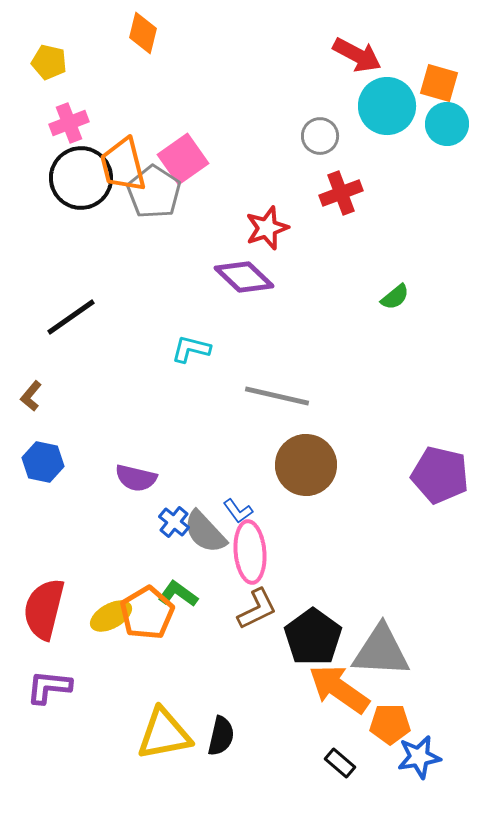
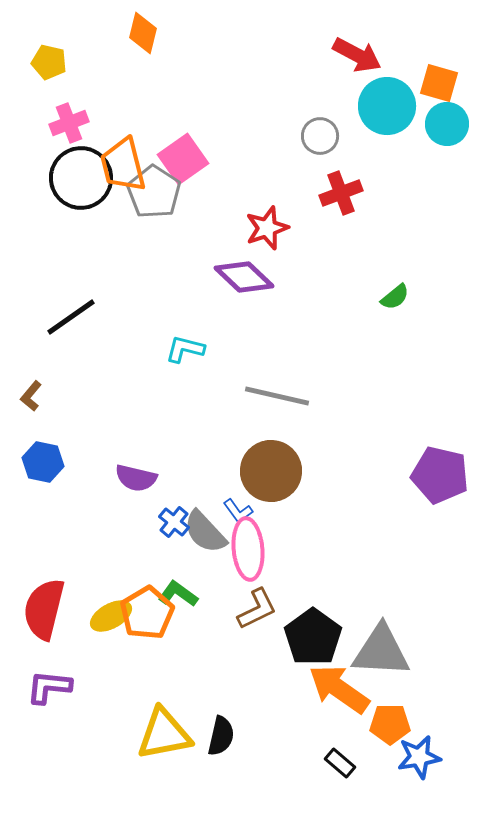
cyan L-shape at (191, 349): moved 6 px left
brown circle at (306, 465): moved 35 px left, 6 px down
pink ellipse at (250, 552): moved 2 px left, 3 px up
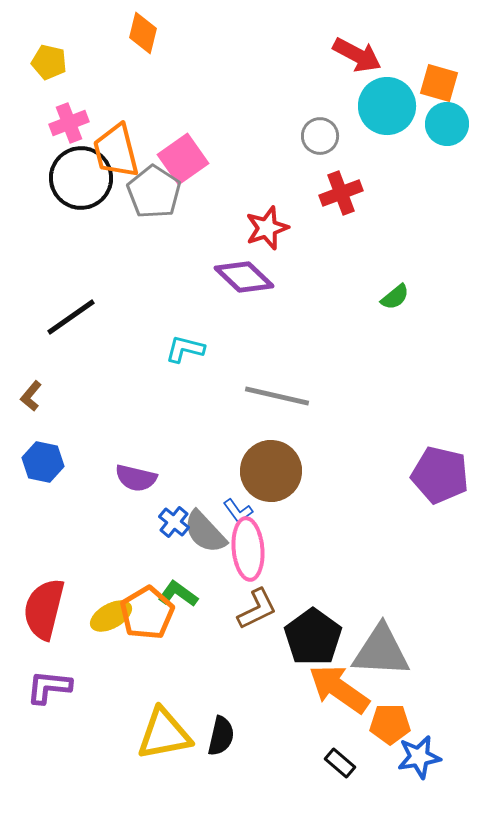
orange trapezoid at (123, 165): moved 7 px left, 14 px up
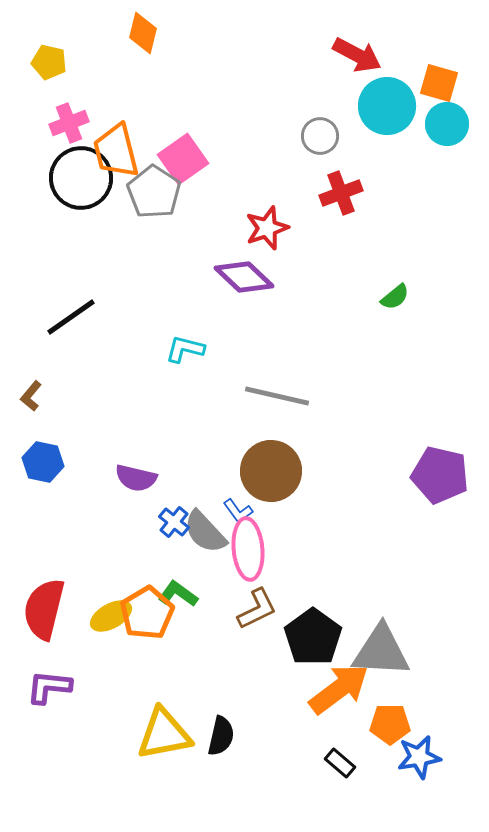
orange arrow at (339, 689): rotated 108 degrees clockwise
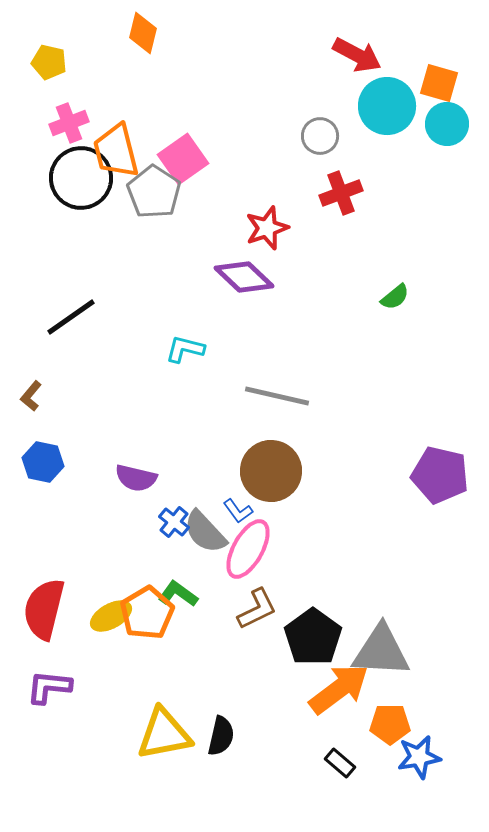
pink ellipse at (248, 549): rotated 34 degrees clockwise
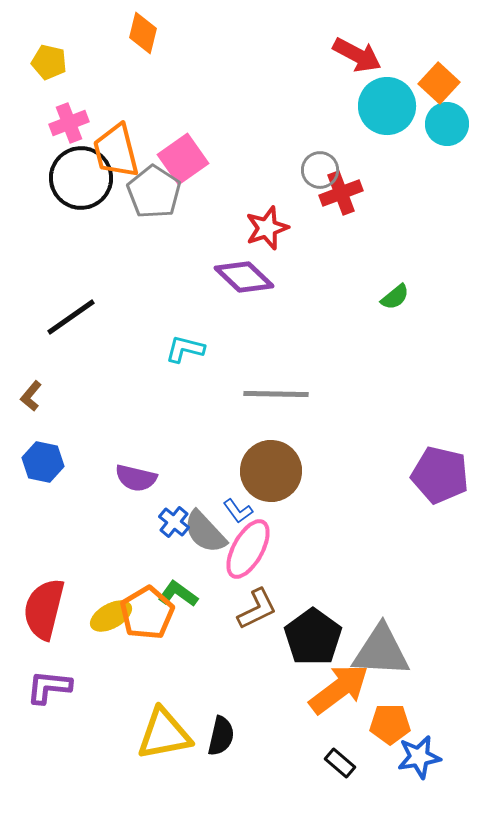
orange square at (439, 83): rotated 27 degrees clockwise
gray circle at (320, 136): moved 34 px down
gray line at (277, 396): moved 1 px left, 2 px up; rotated 12 degrees counterclockwise
